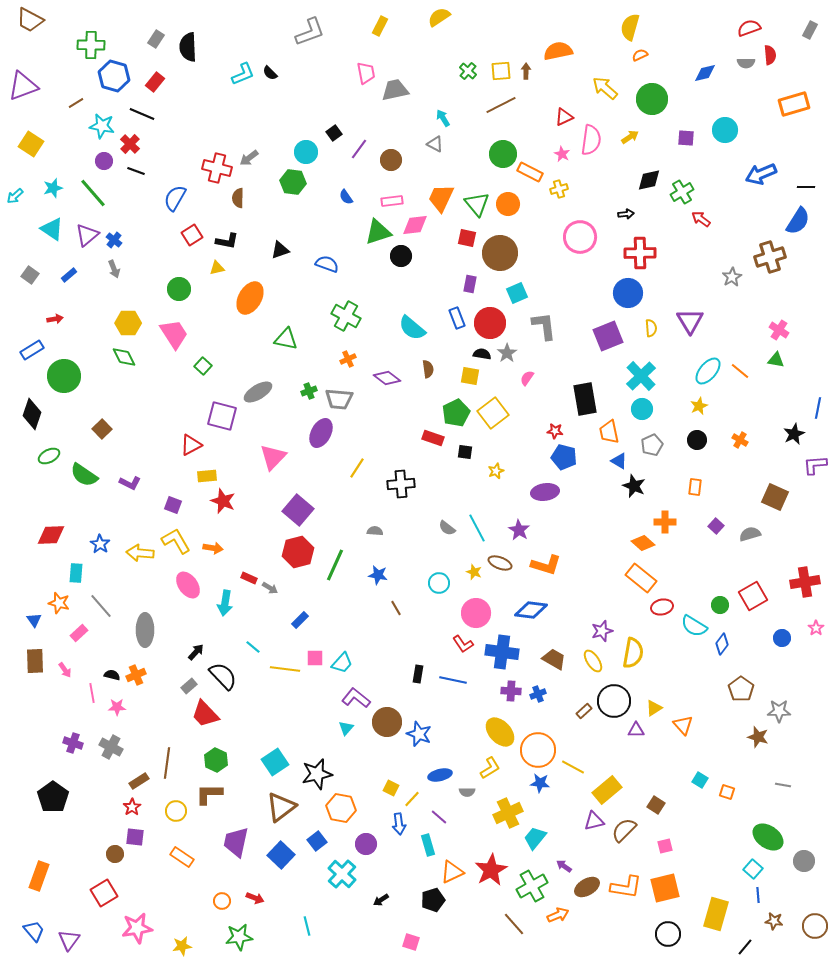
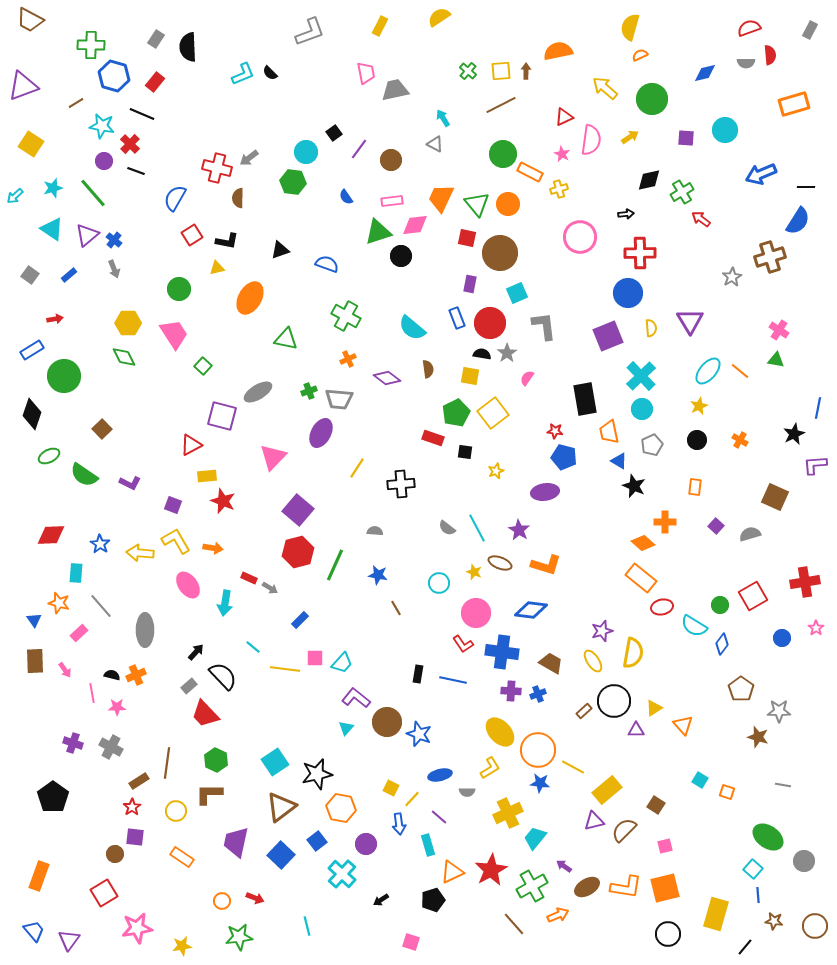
brown trapezoid at (554, 659): moved 3 px left, 4 px down
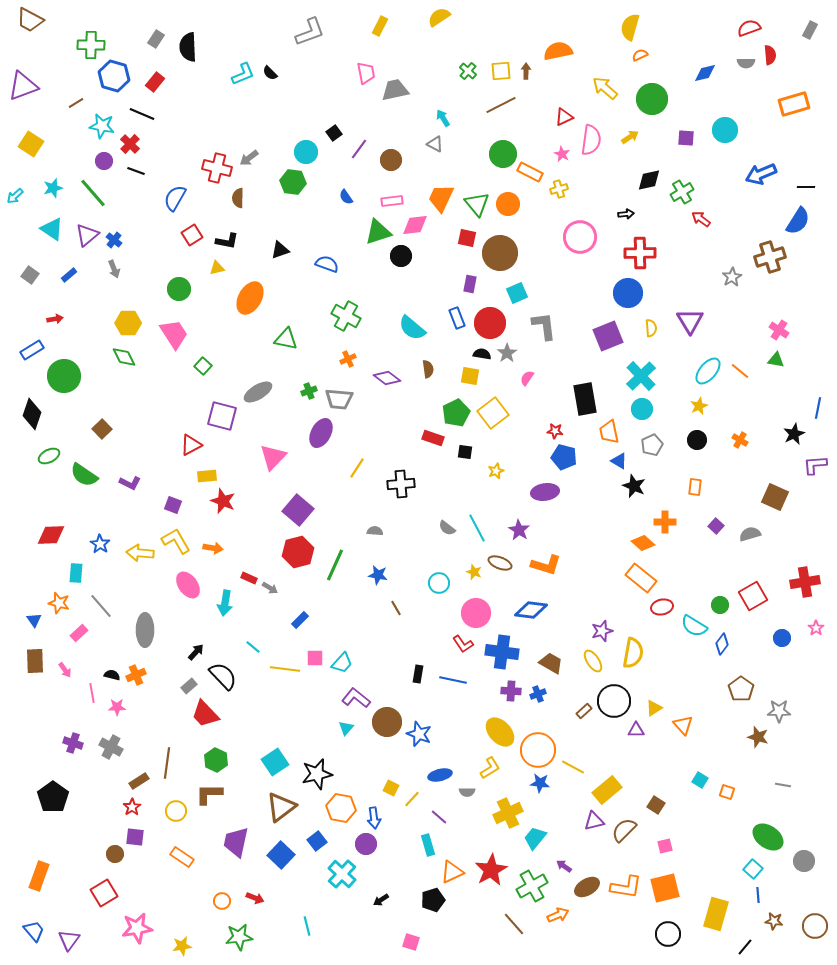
blue arrow at (399, 824): moved 25 px left, 6 px up
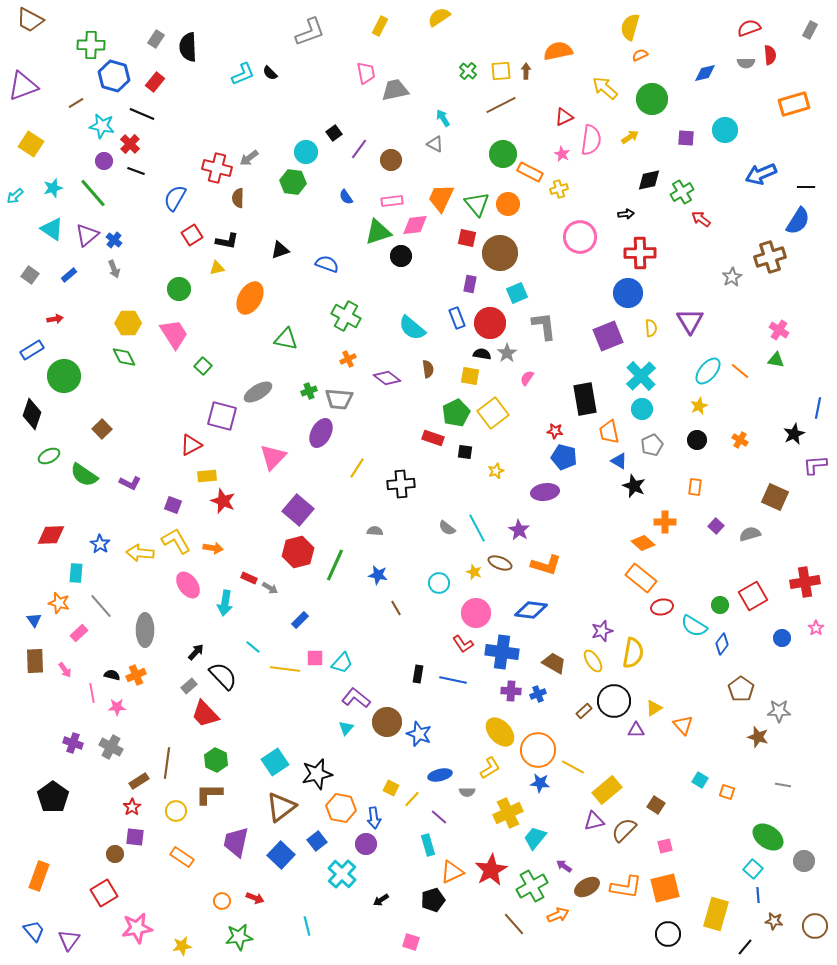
brown trapezoid at (551, 663): moved 3 px right
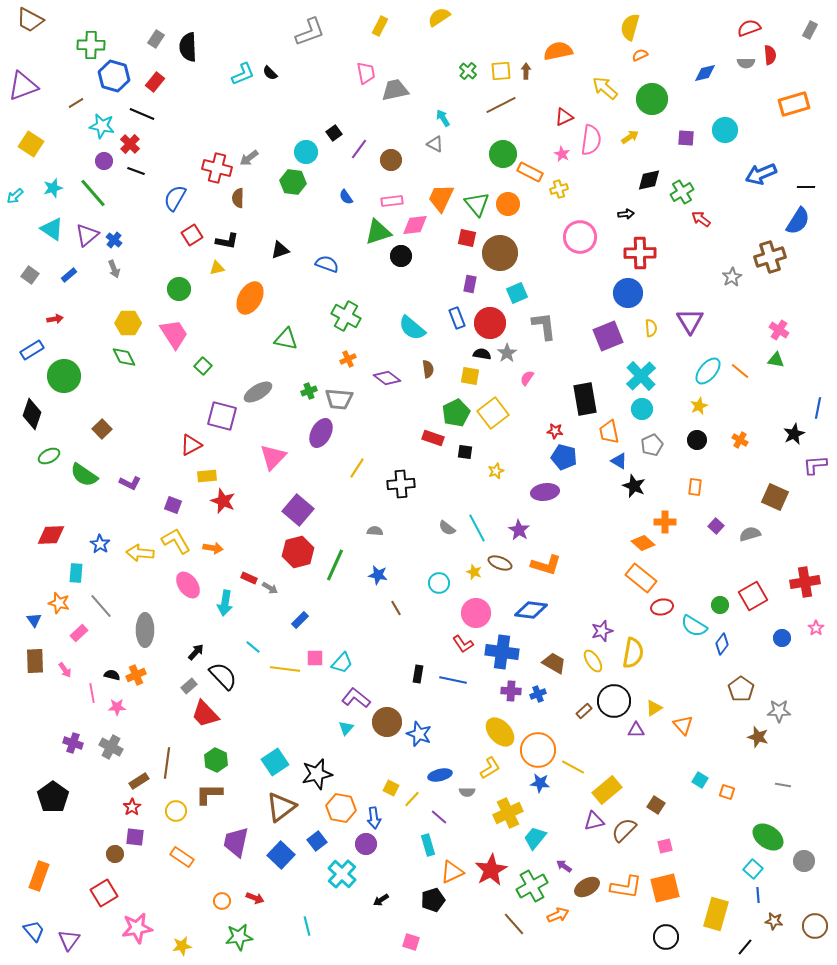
black circle at (668, 934): moved 2 px left, 3 px down
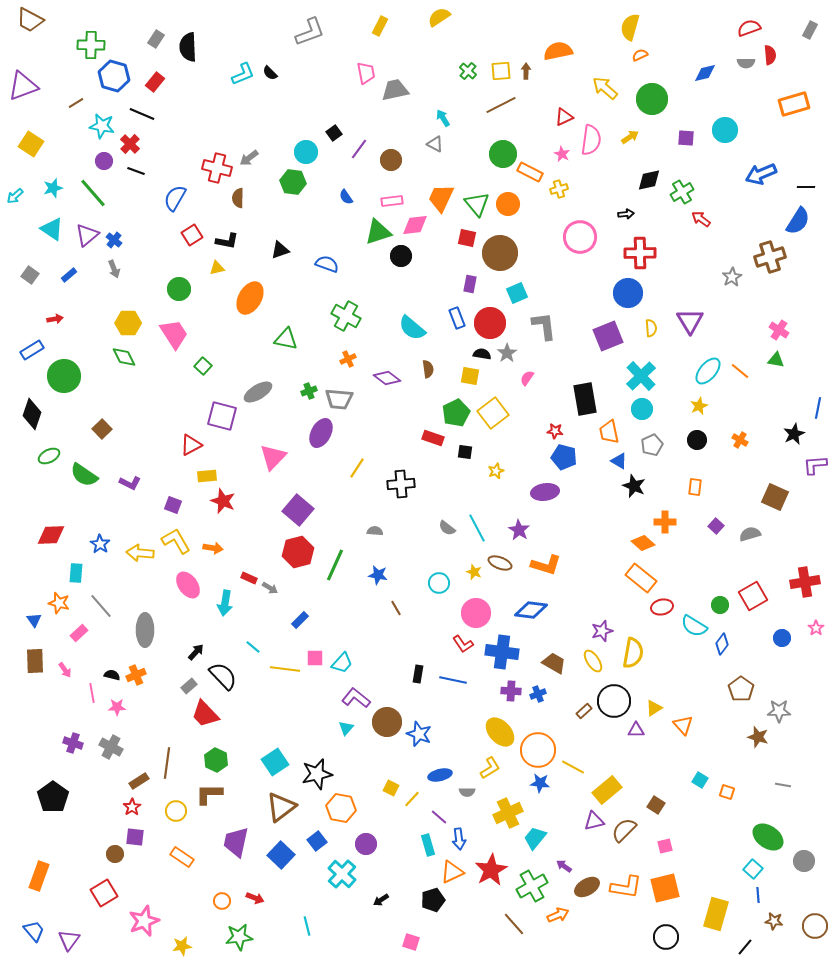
blue arrow at (374, 818): moved 85 px right, 21 px down
pink star at (137, 928): moved 7 px right, 7 px up; rotated 12 degrees counterclockwise
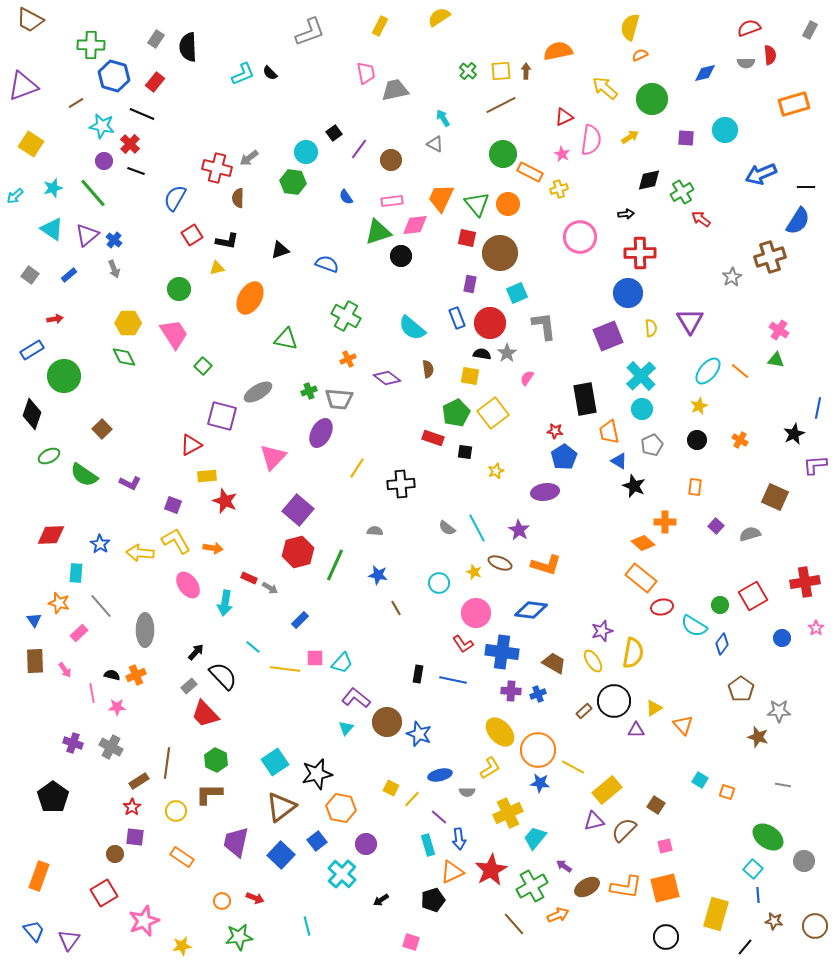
blue pentagon at (564, 457): rotated 25 degrees clockwise
red star at (223, 501): moved 2 px right
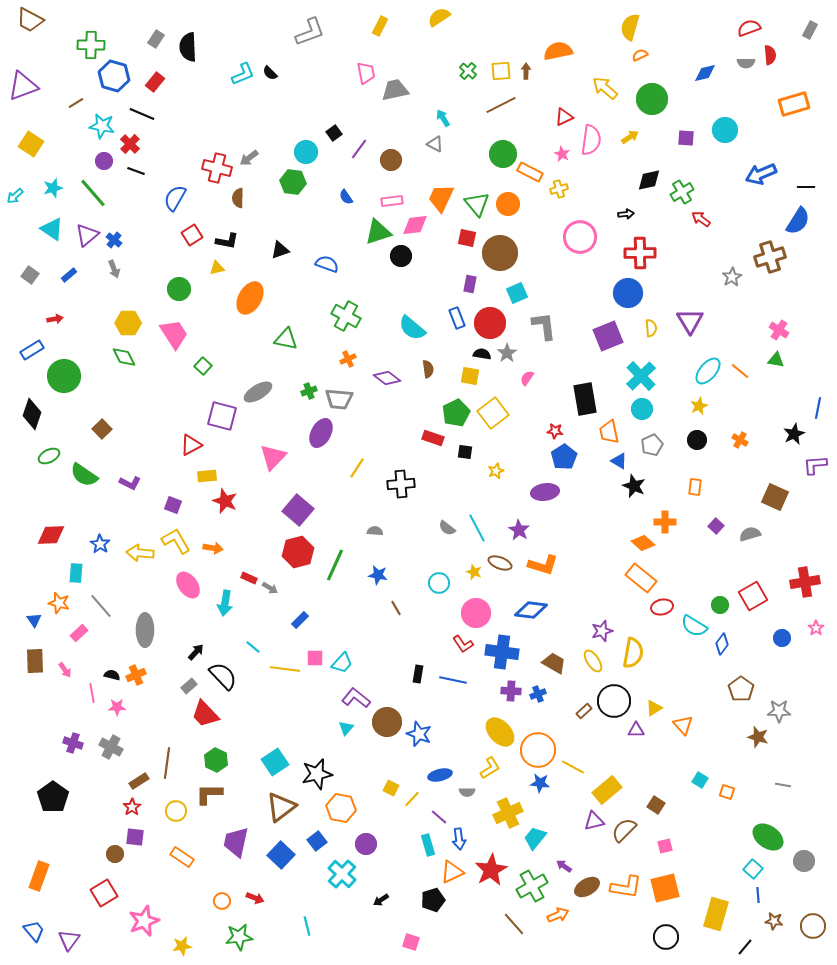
orange L-shape at (546, 565): moved 3 px left
brown circle at (815, 926): moved 2 px left
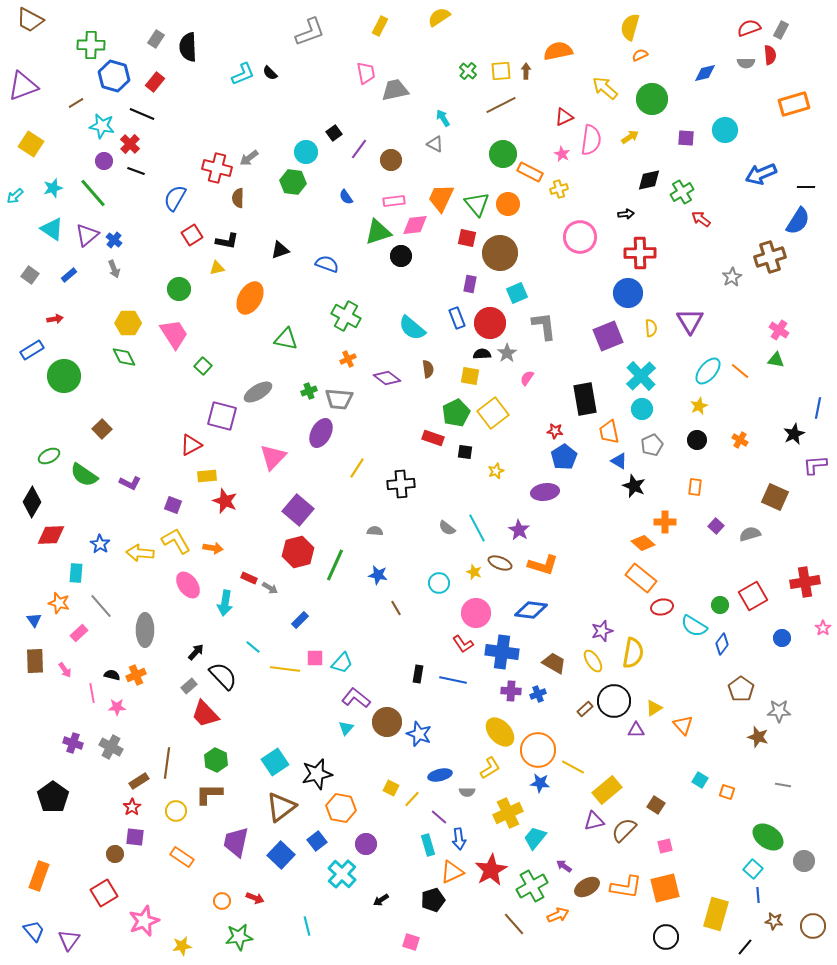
gray rectangle at (810, 30): moved 29 px left
pink rectangle at (392, 201): moved 2 px right
black semicircle at (482, 354): rotated 12 degrees counterclockwise
black diamond at (32, 414): moved 88 px down; rotated 12 degrees clockwise
pink star at (816, 628): moved 7 px right
brown rectangle at (584, 711): moved 1 px right, 2 px up
